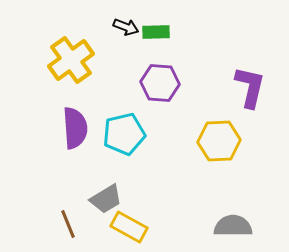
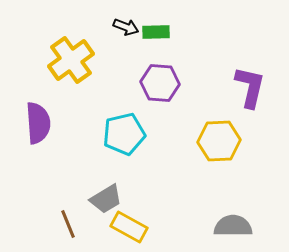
purple semicircle: moved 37 px left, 5 px up
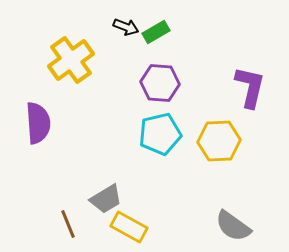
green rectangle: rotated 28 degrees counterclockwise
cyan pentagon: moved 36 px right
gray semicircle: rotated 144 degrees counterclockwise
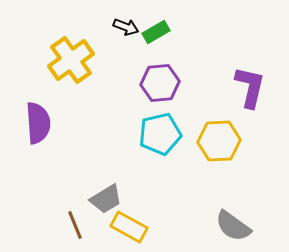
purple hexagon: rotated 9 degrees counterclockwise
brown line: moved 7 px right, 1 px down
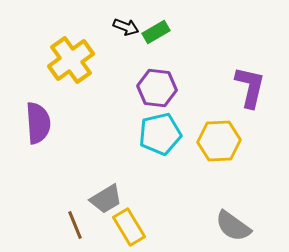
purple hexagon: moved 3 px left, 5 px down; rotated 12 degrees clockwise
yellow rectangle: rotated 30 degrees clockwise
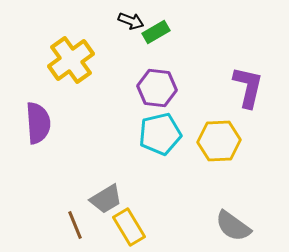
black arrow: moved 5 px right, 6 px up
purple L-shape: moved 2 px left
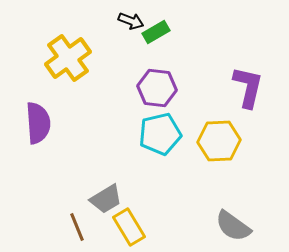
yellow cross: moved 3 px left, 2 px up
brown line: moved 2 px right, 2 px down
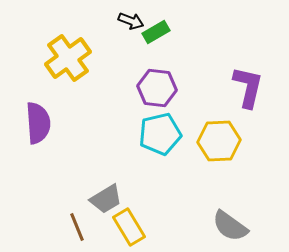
gray semicircle: moved 3 px left
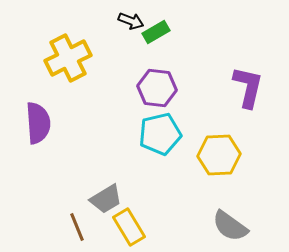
yellow cross: rotated 9 degrees clockwise
yellow hexagon: moved 14 px down
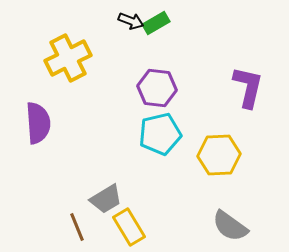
green rectangle: moved 9 px up
